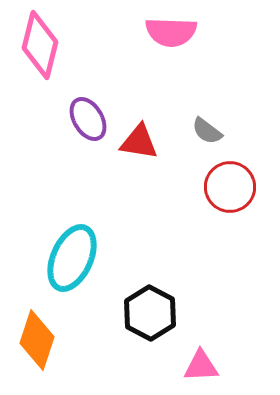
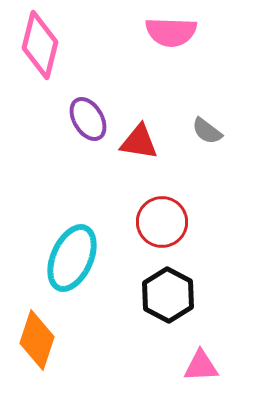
red circle: moved 68 px left, 35 px down
black hexagon: moved 18 px right, 18 px up
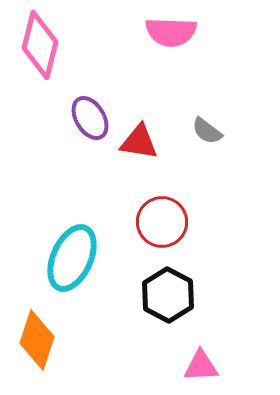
purple ellipse: moved 2 px right, 1 px up
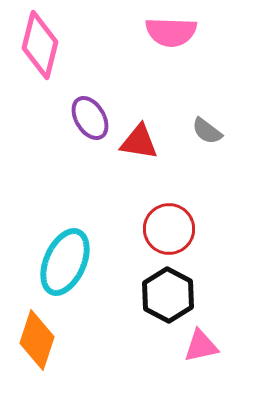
red circle: moved 7 px right, 7 px down
cyan ellipse: moved 7 px left, 4 px down
pink triangle: moved 20 px up; rotated 9 degrees counterclockwise
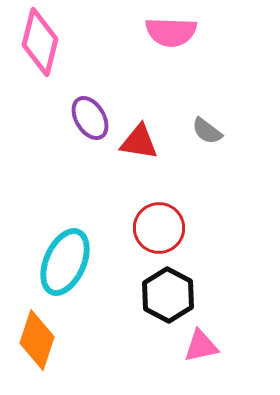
pink diamond: moved 3 px up
red circle: moved 10 px left, 1 px up
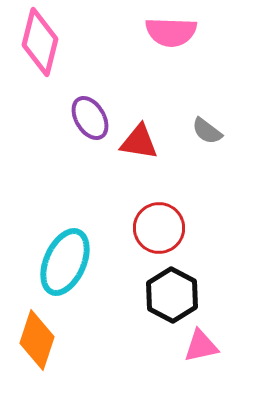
black hexagon: moved 4 px right
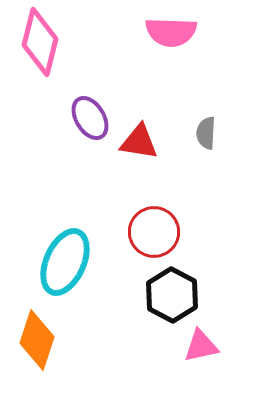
gray semicircle: moved 1 px left, 2 px down; rotated 56 degrees clockwise
red circle: moved 5 px left, 4 px down
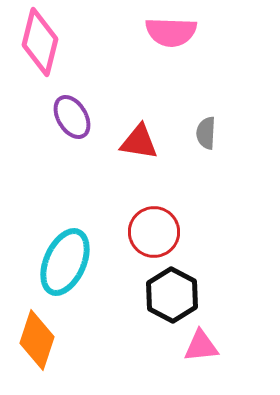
purple ellipse: moved 18 px left, 1 px up
pink triangle: rotated 6 degrees clockwise
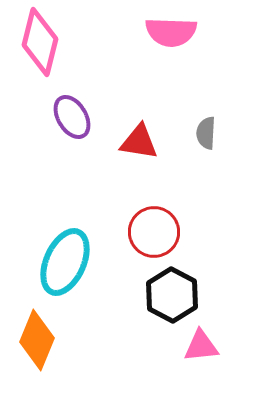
orange diamond: rotated 4 degrees clockwise
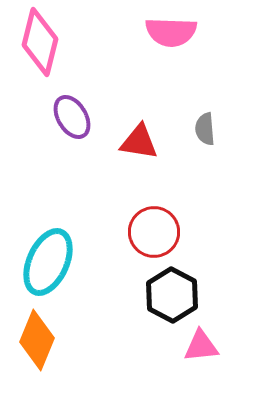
gray semicircle: moved 1 px left, 4 px up; rotated 8 degrees counterclockwise
cyan ellipse: moved 17 px left
